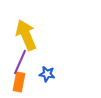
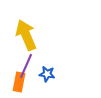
purple line: moved 6 px right, 4 px down
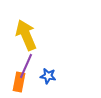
blue star: moved 1 px right, 2 px down
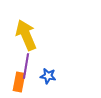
purple line: rotated 15 degrees counterclockwise
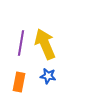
yellow arrow: moved 19 px right, 9 px down
purple line: moved 5 px left, 23 px up
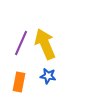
purple line: rotated 15 degrees clockwise
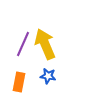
purple line: moved 2 px right, 1 px down
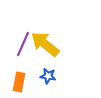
yellow arrow: rotated 28 degrees counterclockwise
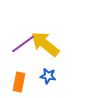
purple line: rotated 30 degrees clockwise
